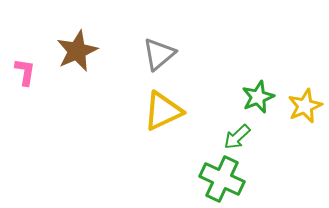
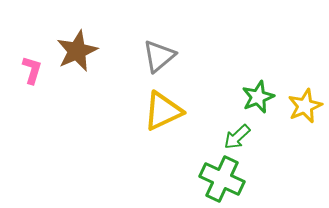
gray triangle: moved 2 px down
pink L-shape: moved 7 px right, 2 px up; rotated 8 degrees clockwise
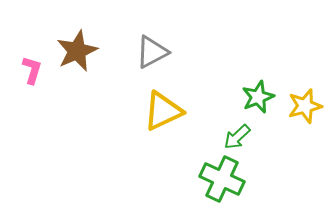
gray triangle: moved 7 px left, 4 px up; rotated 12 degrees clockwise
yellow star: rotated 8 degrees clockwise
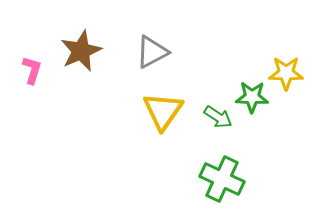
brown star: moved 4 px right
green star: moved 6 px left; rotated 24 degrees clockwise
yellow star: moved 19 px left, 33 px up; rotated 16 degrees clockwise
yellow triangle: rotated 30 degrees counterclockwise
green arrow: moved 19 px left, 20 px up; rotated 104 degrees counterclockwise
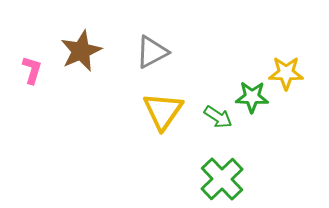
green cross: rotated 21 degrees clockwise
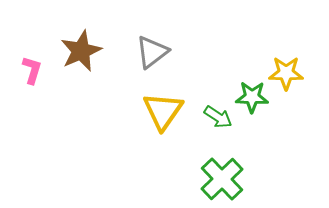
gray triangle: rotated 9 degrees counterclockwise
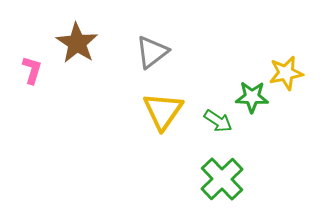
brown star: moved 4 px left, 8 px up; rotated 15 degrees counterclockwise
yellow star: rotated 12 degrees counterclockwise
green arrow: moved 4 px down
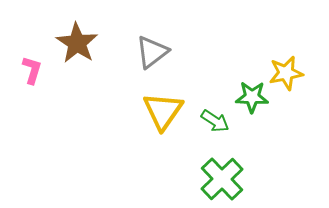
green arrow: moved 3 px left
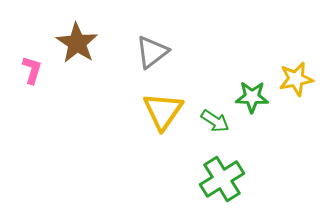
yellow star: moved 10 px right, 6 px down
green cross: rotated 12 degrees clockwise
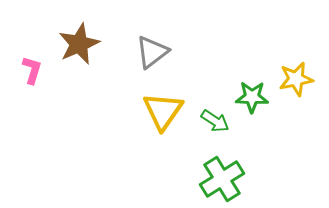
brown star: moved 2 px right, 1 px down; rotated 15 degrees clockwise
